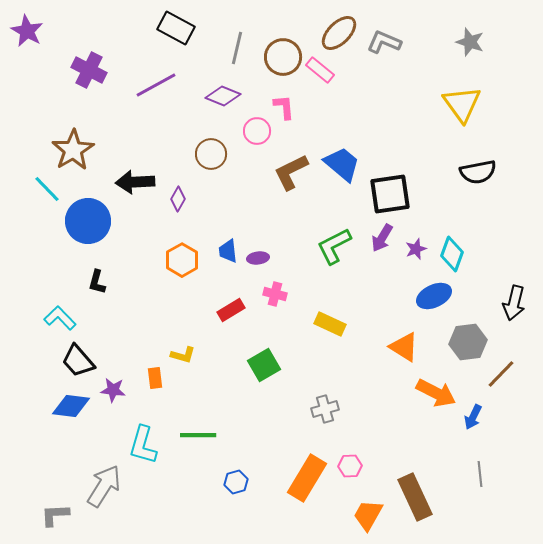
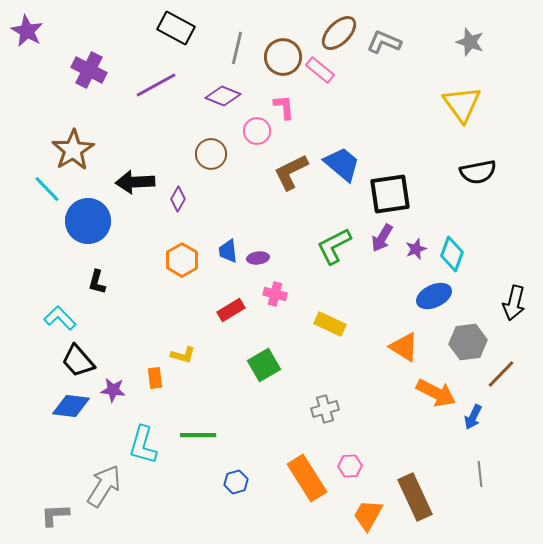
orange rectangle at (307, 478): rotated 63 degrees counterclockwise
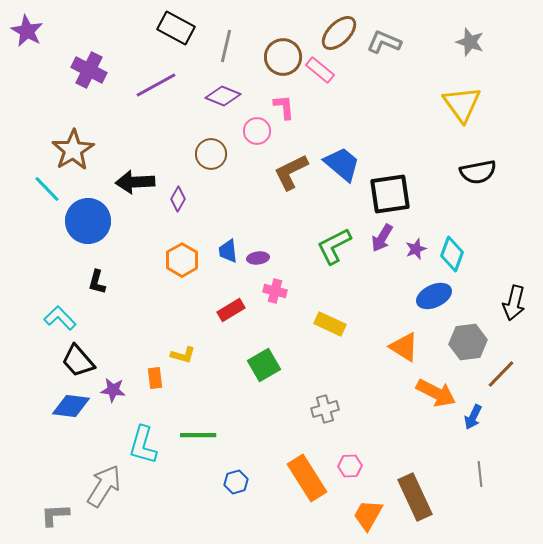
gray line at (237, 48): moved 11 px left, 2 px up
pink cross at (275, 294): moved 3 px up
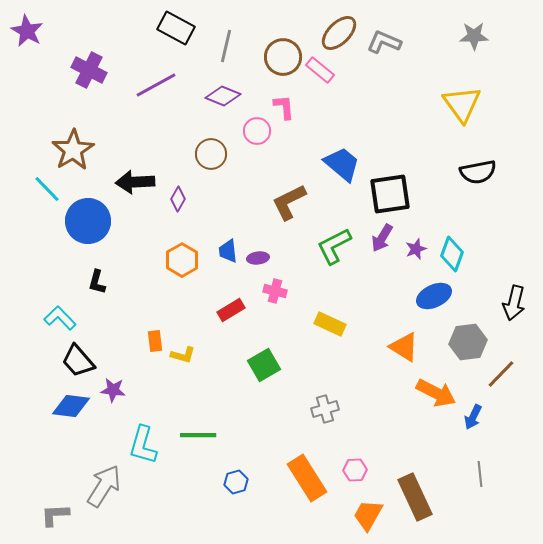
gray star at (470, 42): moved 4 px right, 6 px up; rotated 20 degrees counterclockwise
brown L-shape at (291, 172): moved 2 px left, 30 px down
orange rectangle at (155, 378): moved 37 px up
pink hexagon at (350, 466): moved 5 px right, 4 px down
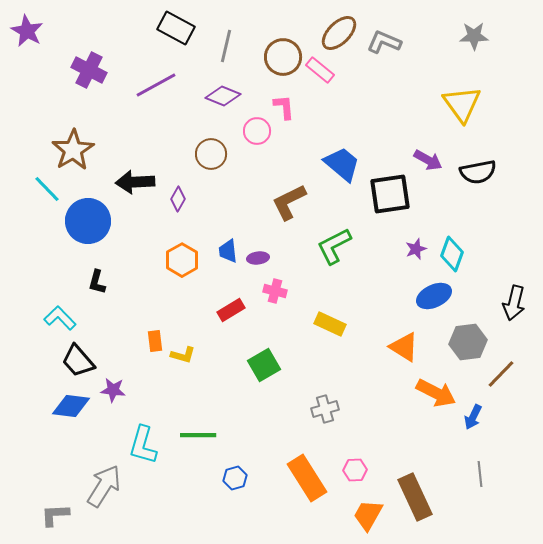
purple arrow at (382, 238): moved 46 px right, 78 px up; rotated 92 degrees counterclockwise
blue hexagon at (236, 482): moved 1 px left, 4 px up
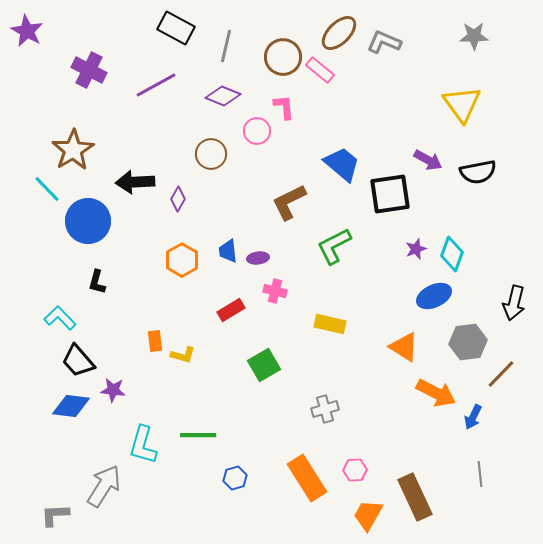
yellow rectangle at (330, 324): rotated 12 degrees counterclockwise
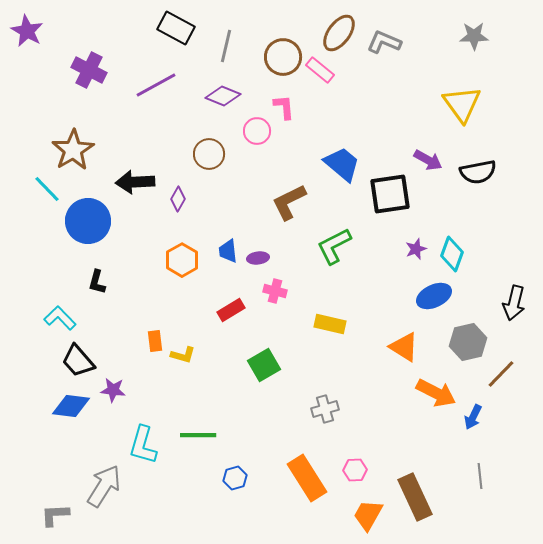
brown ellipse at (339, 33): rotated 9 degrees counterclockwise
brown circle at (211, 154): moved 2 px left
gray hexagon at (468, 342): rotated 6 degrees counterclockwise
gray line at (480, 474): moved 2 px down
